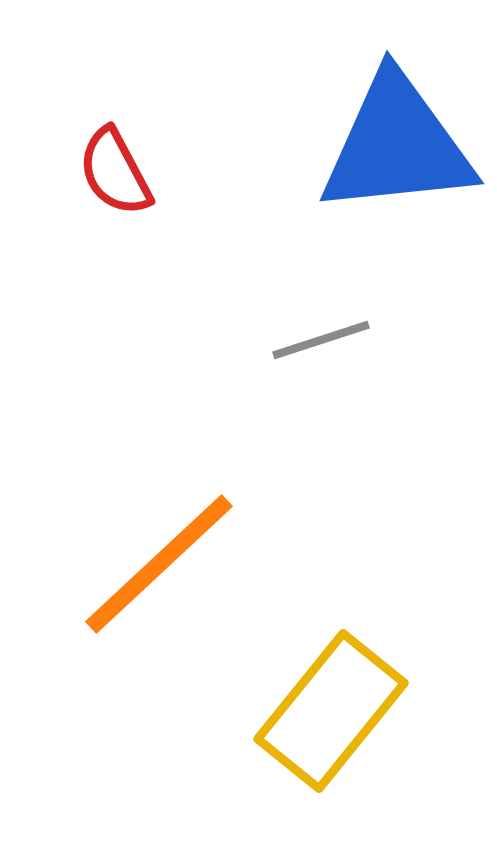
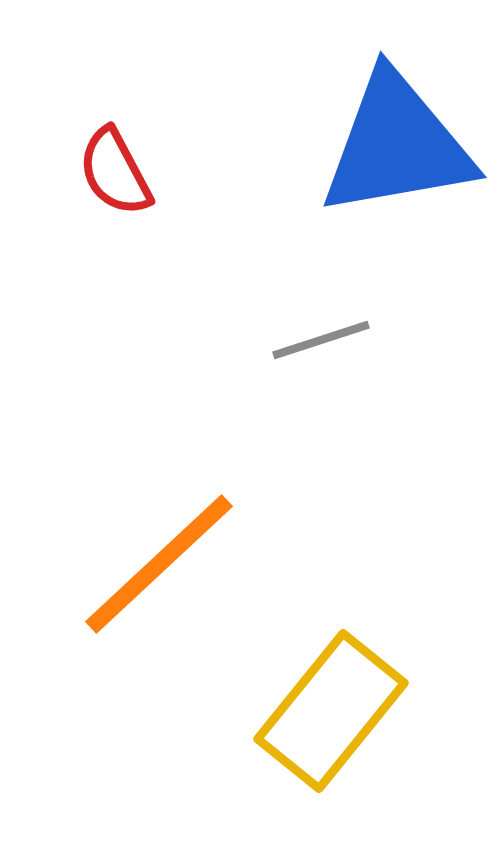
blue triangle: rotated 4 degrees counterclockwise
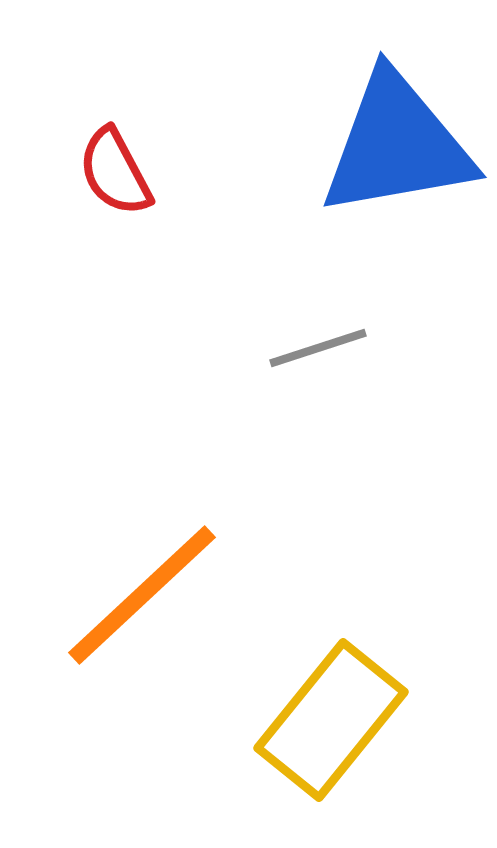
gray line: moved 3 px left, 8 px down
orange line: moved 17 px left, 31 px down
yellow rectangle: moved 9 px down
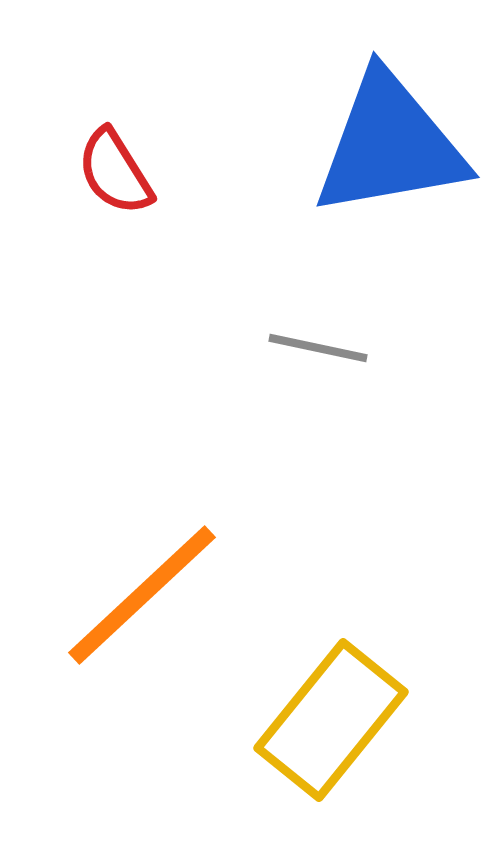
blue triangle: moved 7 px left
red semicircle: rotated 4 degrees counterclockwise
gray line: rotated 30 degrees clockwise
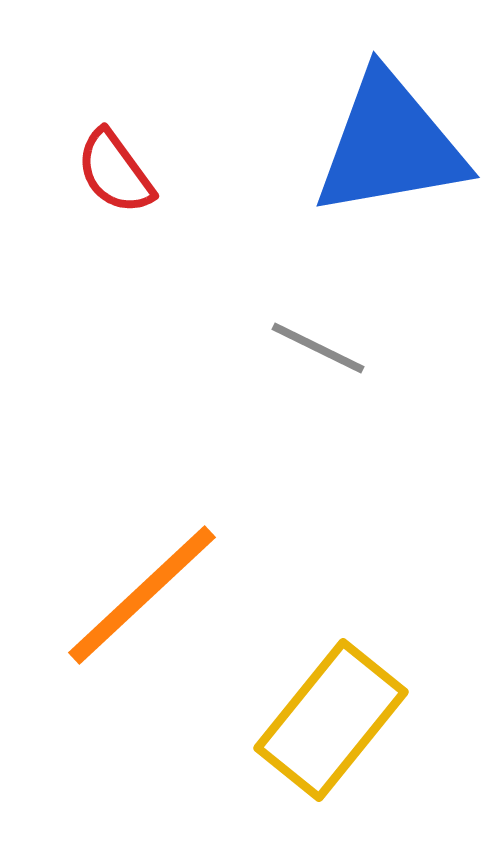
red semicircle: rotated 4 degrees counterclockwise
gray line: rotated 14 degrees clockwise
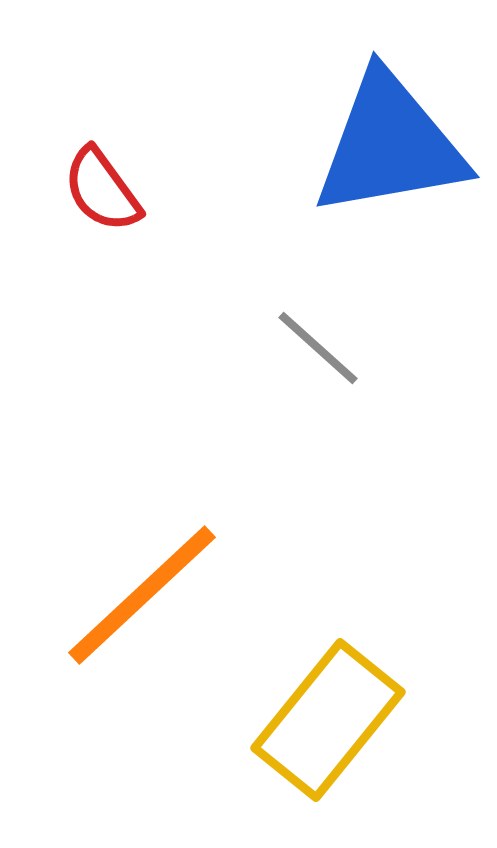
red semicircle: moved 13 px left, 18 px down
gray line: rotated 16 degrees clockwise
yellow rectangle: moved 3 px left
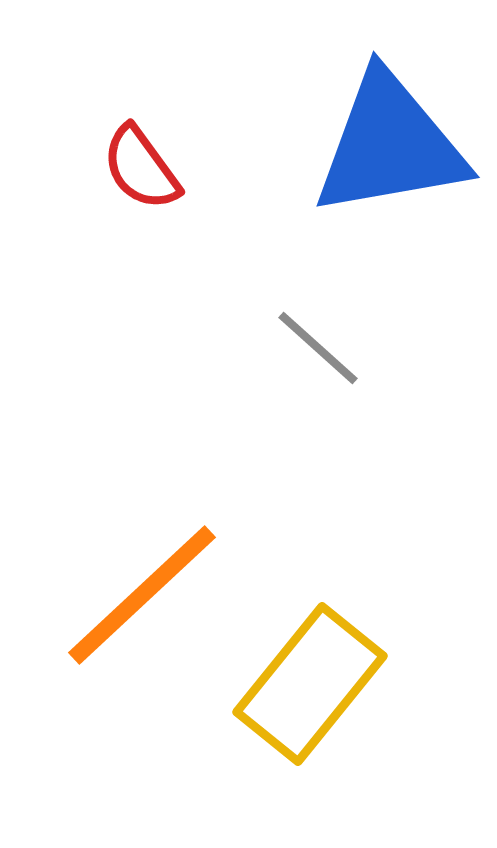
red semicircle: moved 39 px right, 22 px up
yellow rectangle: moved 18 px left, 36 px up
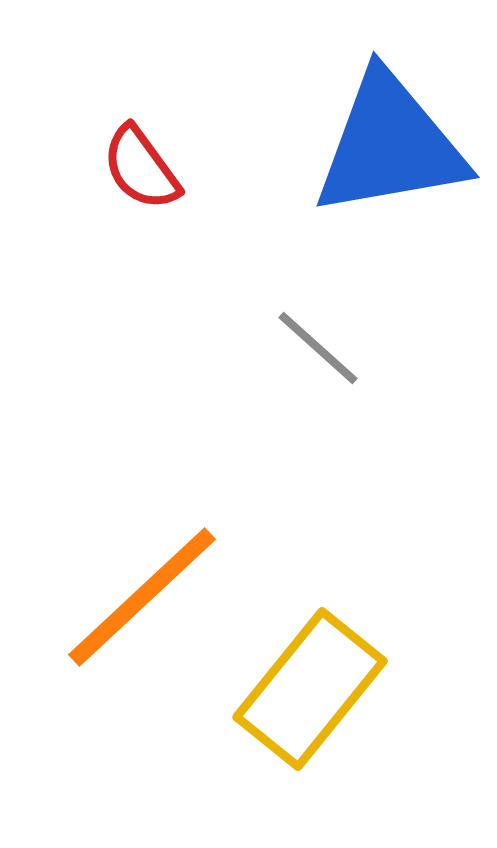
orange line: moved 2 px down
yellow rectangle: moved 5 px down
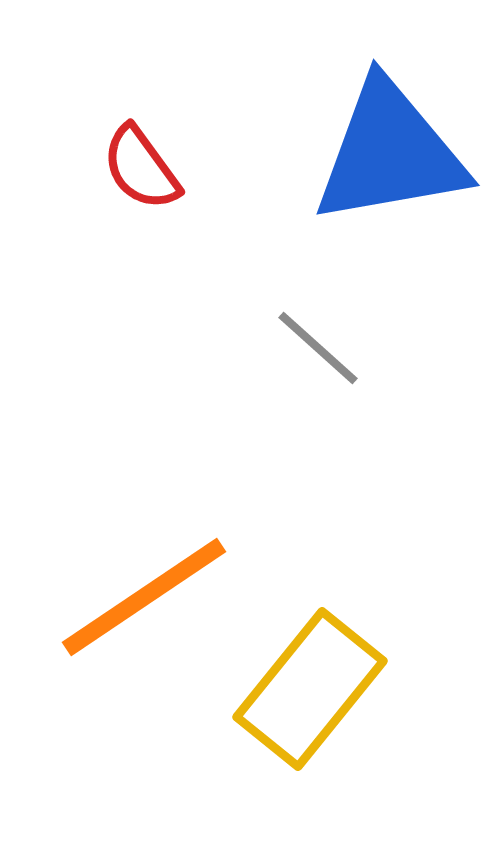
blue triangle: moved 8 px down
orange line: moved 2 px right; rotated 9 degrees clockwise
